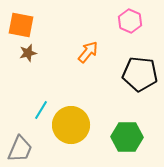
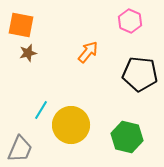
green hexagon: rotated 12 degrees clockwise
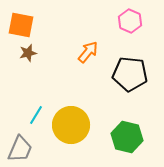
black pentagon: moved 10 px left
cyan line: moved 5 px left, 5 px down
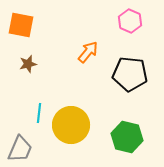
brown star: moved 11 px down
cyan line: moved 3 px right, 2 px up; rotated 24 degrees counterclockwise
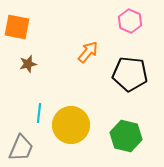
orange square: moved 4 px left, 2 px down
green hexagon: moved 1 px left, 1 px up
gray trapezoid: moved 1 px right, 1 px up
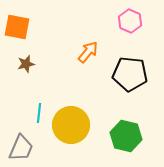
brown star: moved 2 px left
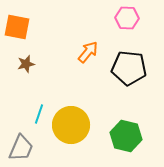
pink hexagon: moved 3 px left, 3 px up; rotated 20 degrees counterclockwise
black pentagon: moved 1 px left, 6 px up
cyan line: moved 1 px down; rotated 12 degrees clockwise
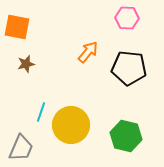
cyan line: moved 2 px right, 2 px up
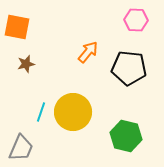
pink hexagon: moved 9 px right, 2 px down
yellow circle: moved 2 px right, 13 px up
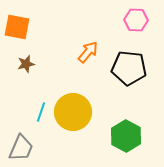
green hexagon: rotated 16 degrees clockwise
